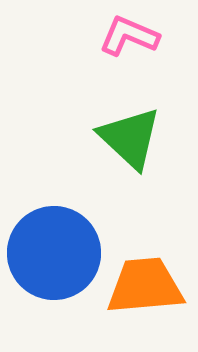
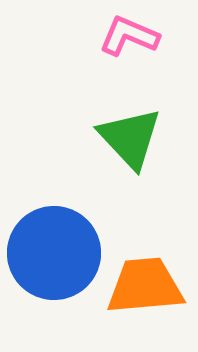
green triangle: rotated 4 degrees clockwise
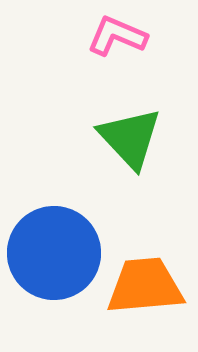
pink L-shape: moved 12 px left
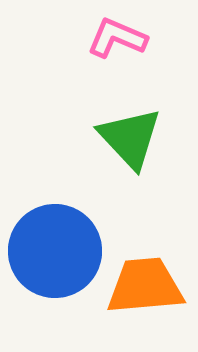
pink L-shape: moved 2 px down
blue circle: moved 1 px right, 2 px up
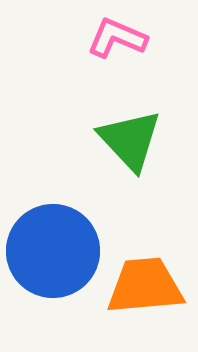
green triangle: moved 2 px down
blue circle: moved 2 px left
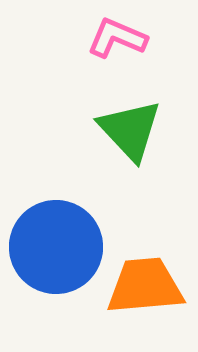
green triangle: moved 10 px up
blue circle: moved 3 px right, 4 px up
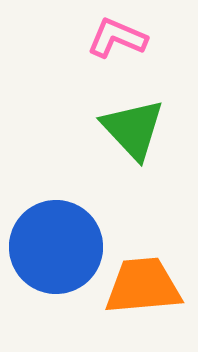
green triangle: moved 3 px right, 1 px up
orange trapezoid: moved 2 px left
